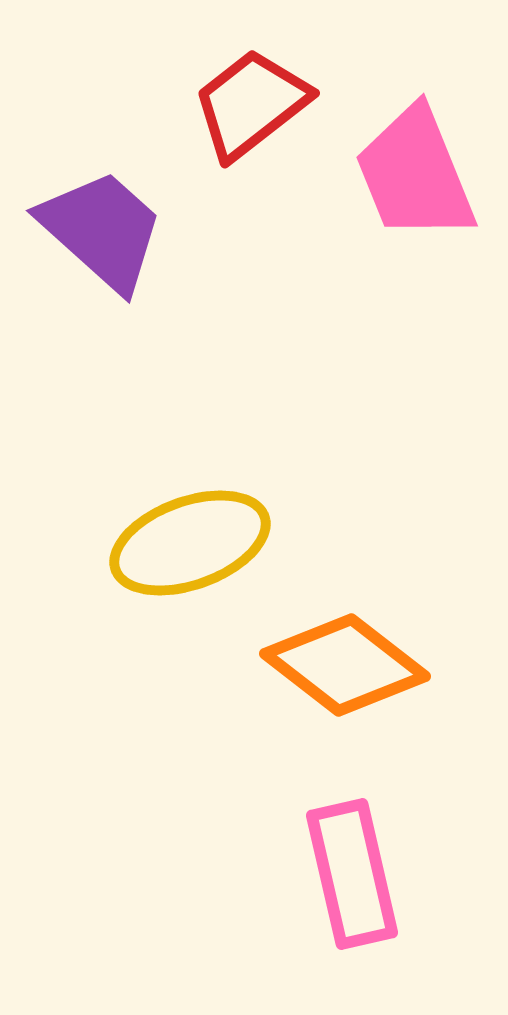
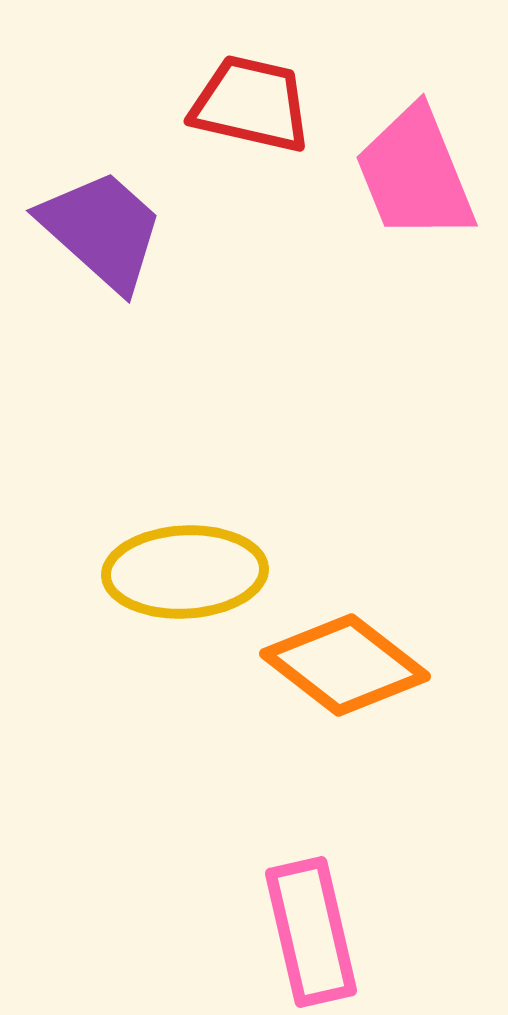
red trapezoid: rotated 51 degrees clockwise
yellow ellipse: moved 5 px left, 29 px down; rotated 17 degrees clockwise
pink rectangle: moved 41 px left, 58 px down
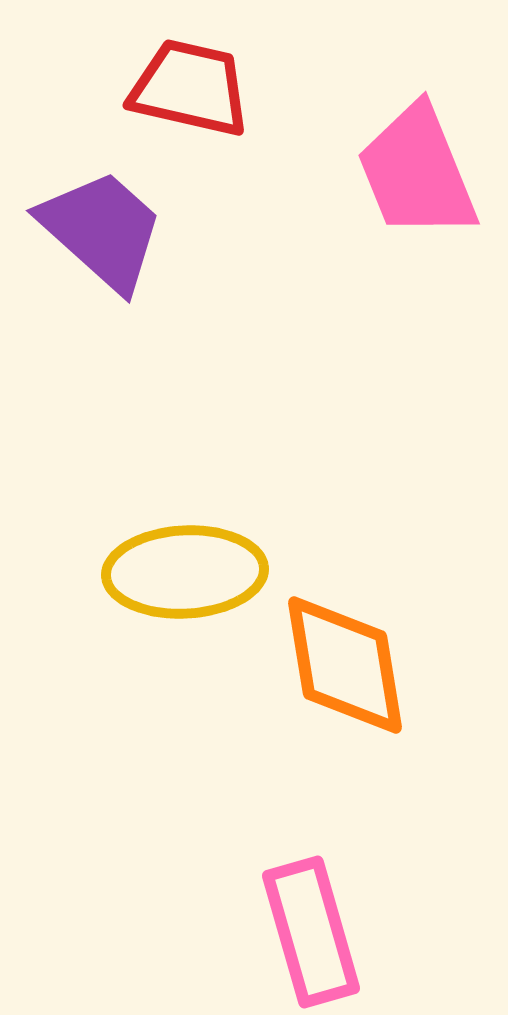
red trapezoid: moved 61 px left, 16 px up
pink trapezoid: moved 2 px right, 2 px up
orange diamond: rotated 43 degrees clockwise
pink rectangle: rotated 3 degrees counterclockwise
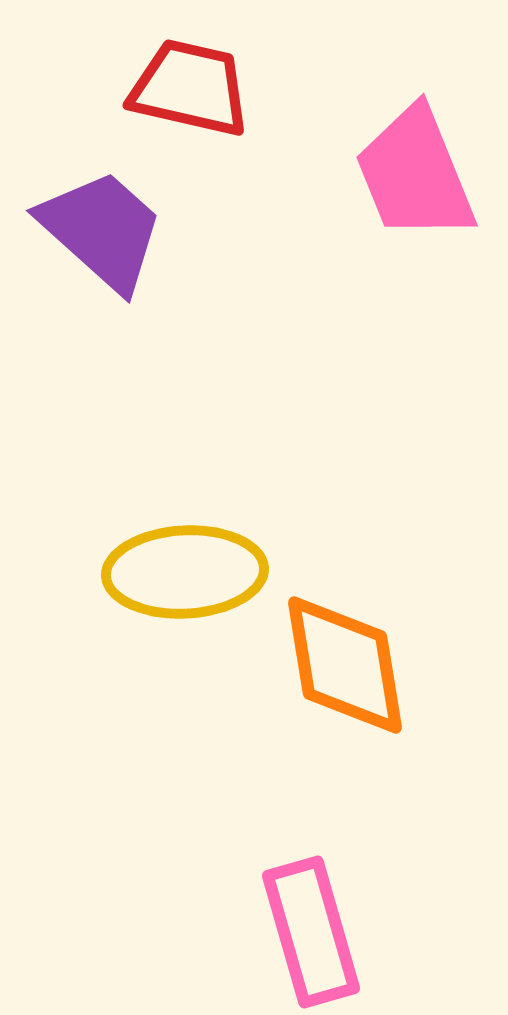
pink trapezoid: moved 2 px left, 2 px down
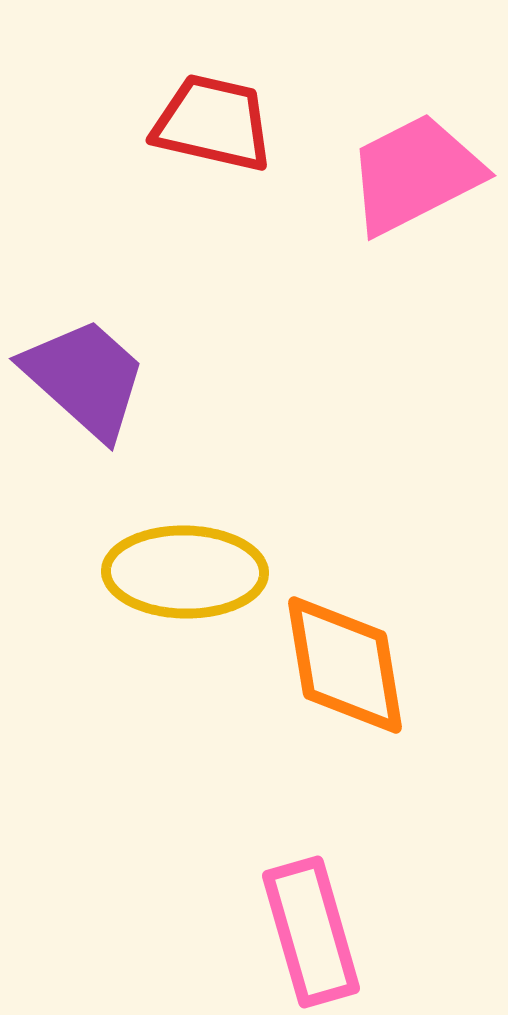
red trapezoid: moved 23 px right, 35 px down
pink trapezoid: rotated 85 degrees clockwise
purple trapezoid: moved 17 px left, 148 px down
yellow ellipse: rotated 4 degrees clockwise
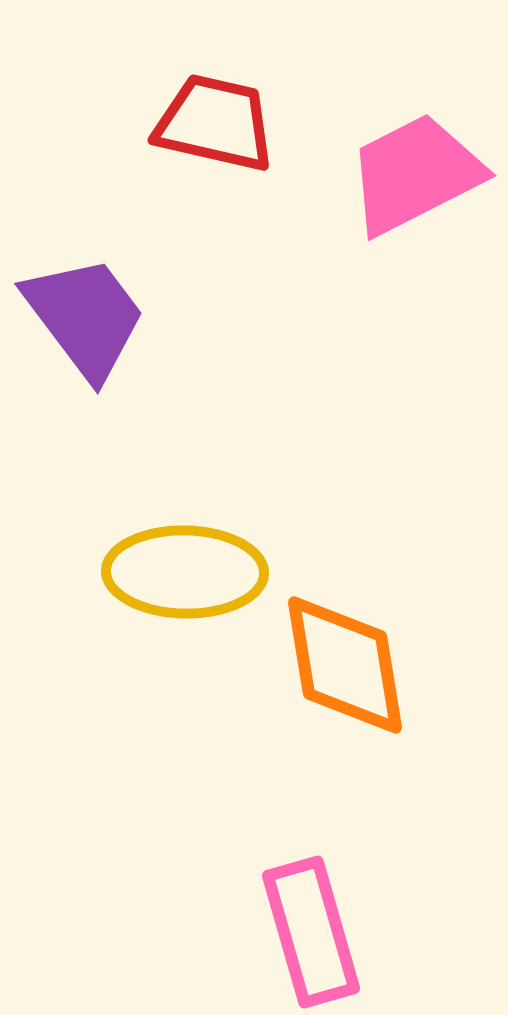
red trapezoid: moved 2 px right
purple trapezoid: moved 61 px up; rotated 11 degrees clockwise
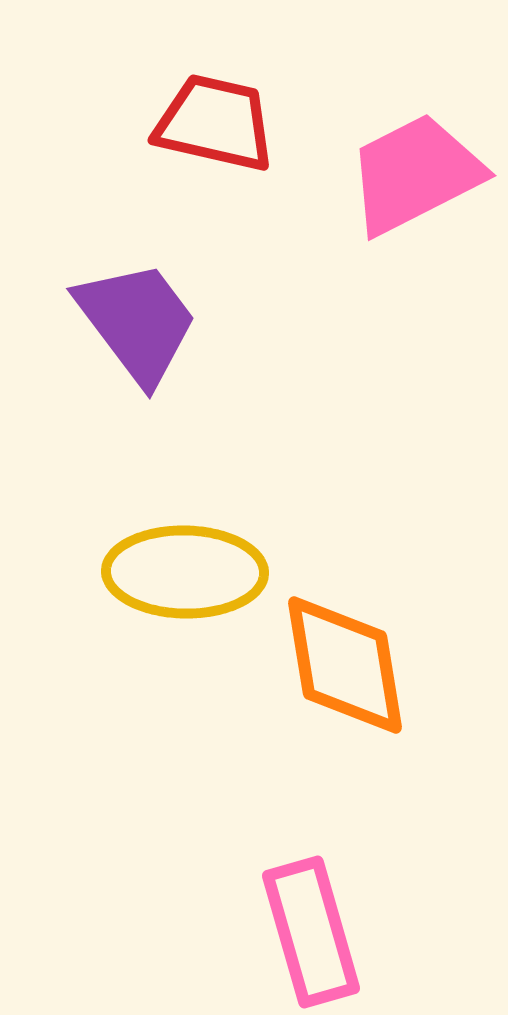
purple trapezoid: moved 52 px right, 5 px down
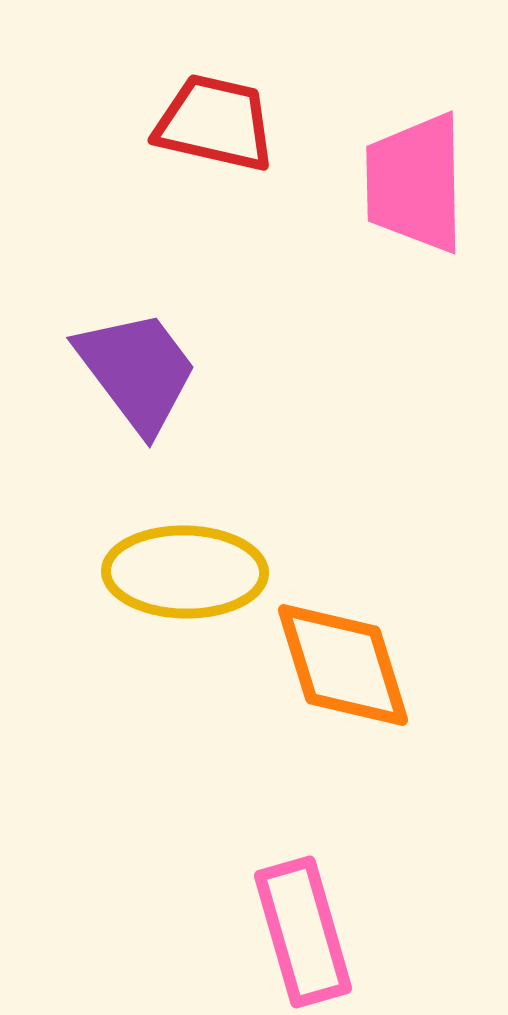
pink trapezoid: moved 9 px down; rotated 64 degrees counterclockwise
purple trapezoid: moved 49 px down
orange diamond: moved 2 px left; rotated 8 degrees counterclockwise
pink rectangle: moved 8 px left
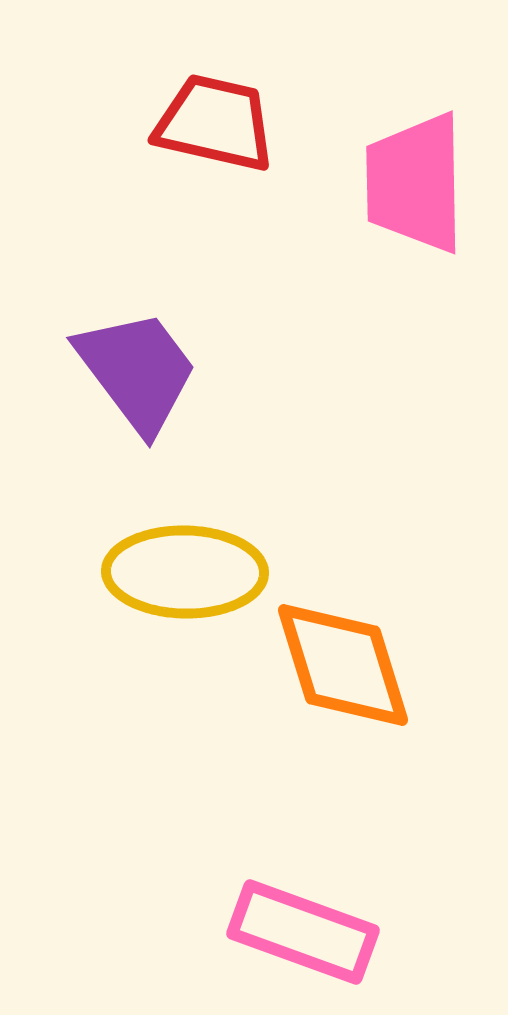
pink rectangle: rotated 54 degrees counterclockwise
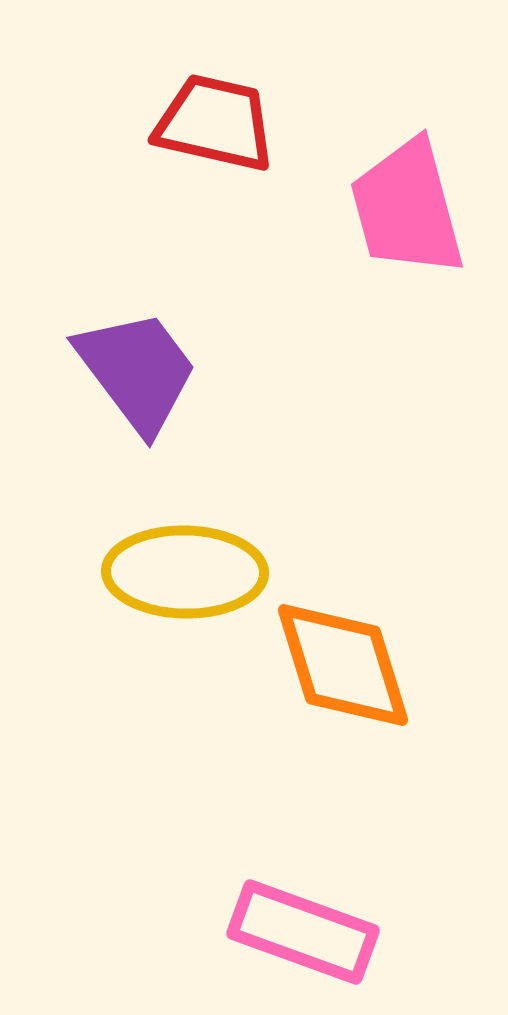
pink trapezoid: moved 8 px left, 25 px down; rotated 14 degrees counterclockwise
